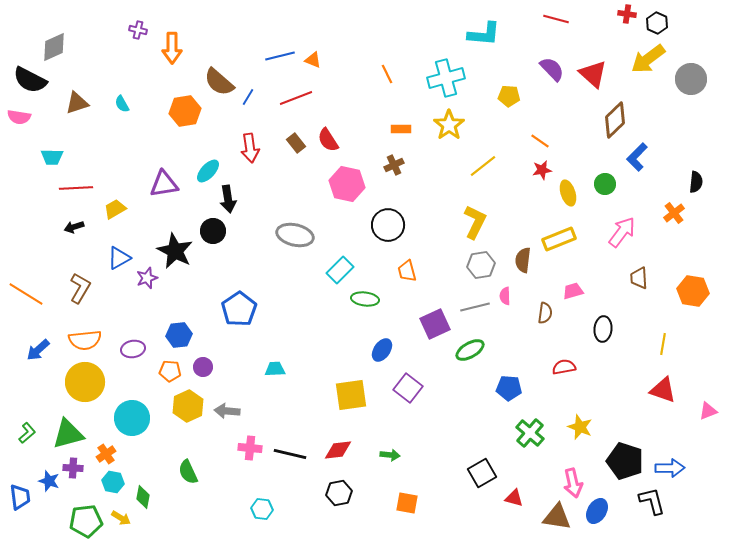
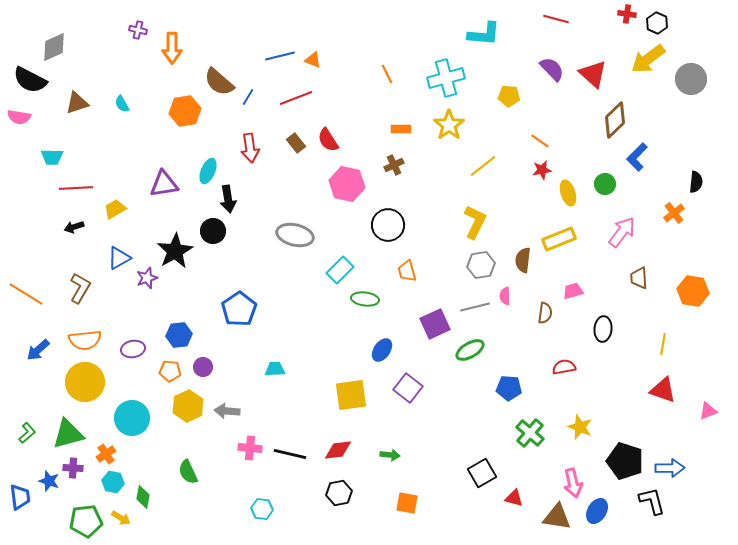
cyan ellipse at (208, 171): rotated 20 degrees counterclockwise
black star at (175, 251): rotated 15 degrees clockwise
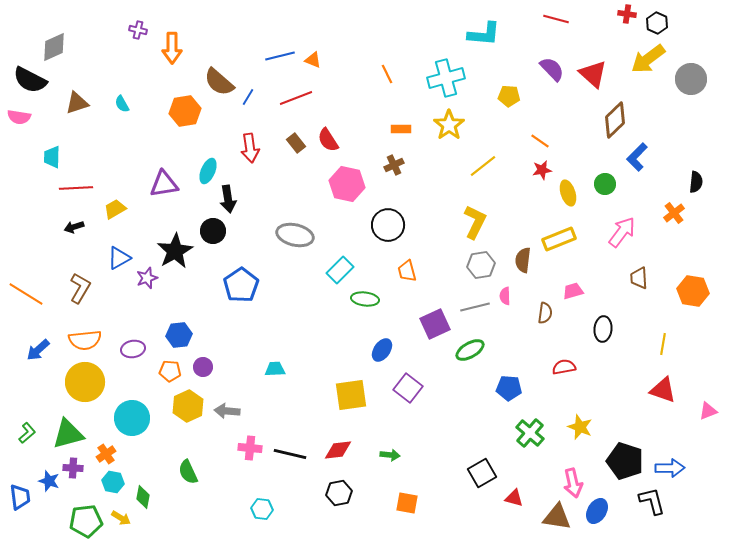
cyan trapezoid at (52, 157): rotated 90 degrees clockwise
blue pentagon at (239, 309): moved 2 px right, 24 px up
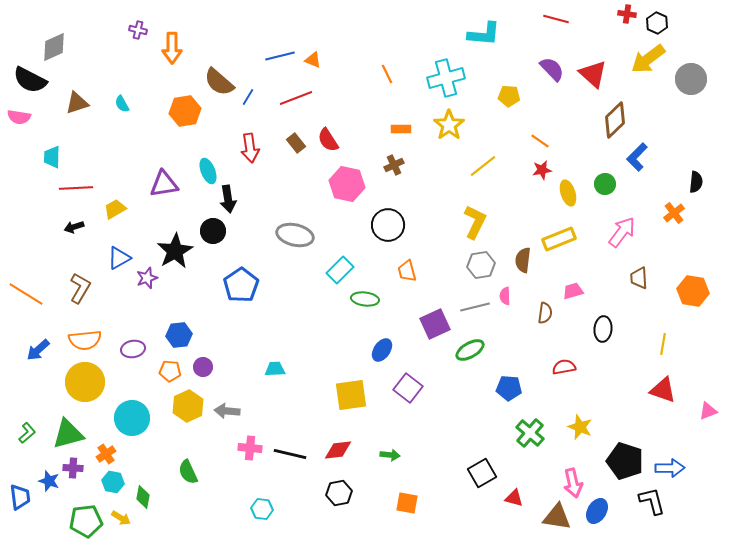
cyan ellipse at (208, 171): rotated 45 degrees counterclockwise
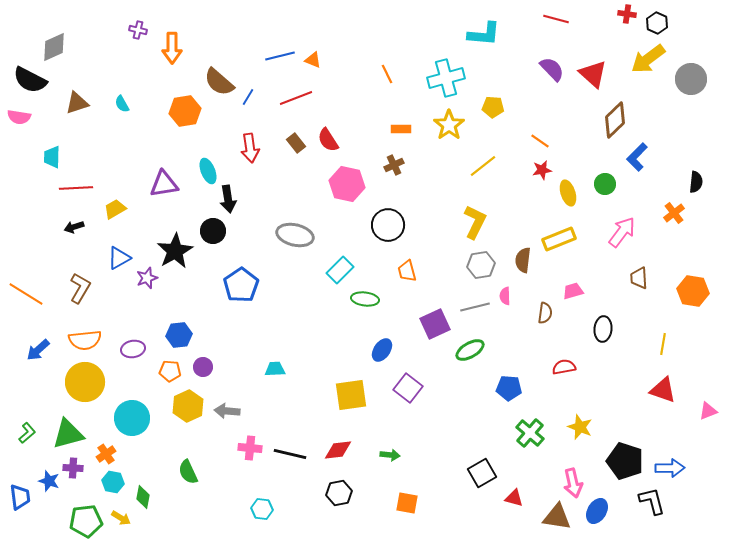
yellow pentagon at (509, 96): moved 16 px left, 11 px down
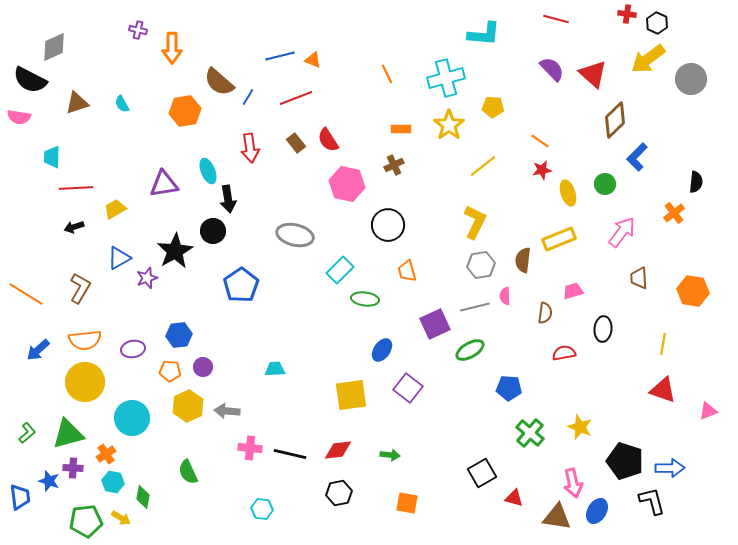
red semicircle at (564, 367): moved 14 px up
